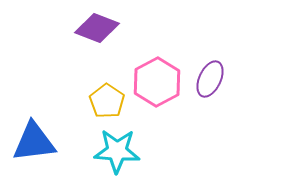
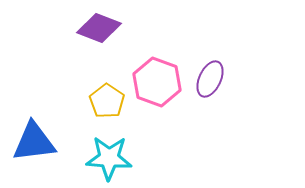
purple diamond: moved 2 px right
pink hexagon: rotated 12 degrees counterclockwise
cyan star: moved 8 px left, 7 px down
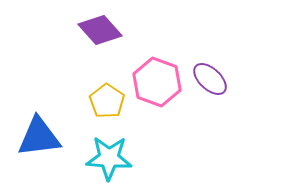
purple diamond: moved 1 px right, 2 px down; rotated 27 degrees clockwise
purple ellipse: rotated 72 degrees counterclockwise
blue triangle: moved 5 px right, 5 px up
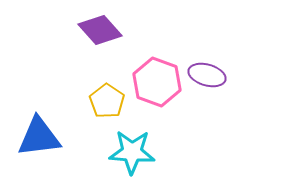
purple ellipse: moved 3 px left, 4 px up; rotated 27 degrees counterclockwise
cyan star: moved 23 px right, 6 px up
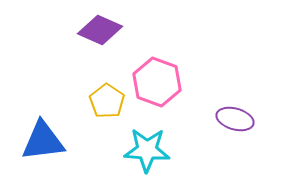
purple diamond: rotated 24 degrees counterclockwise
purple ellipse: moved 28 px right, 44 px down
blue triangle: moved 4 px right, 4 px down
cyan star: moved 15 px right, 2 px up
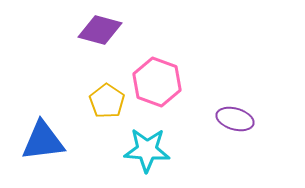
purple diamond: rotated 9 degrees counterclockwise
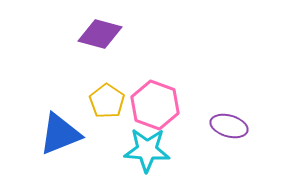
purple diamond: moved 4 px down
pink hexagon: moved 2 px left, 23 px down
purple ellipse: moved 6 px left, 7 px down
blue triangle: moved 17 px right, 7 px up; rotated 15 degrees counterclockwise
